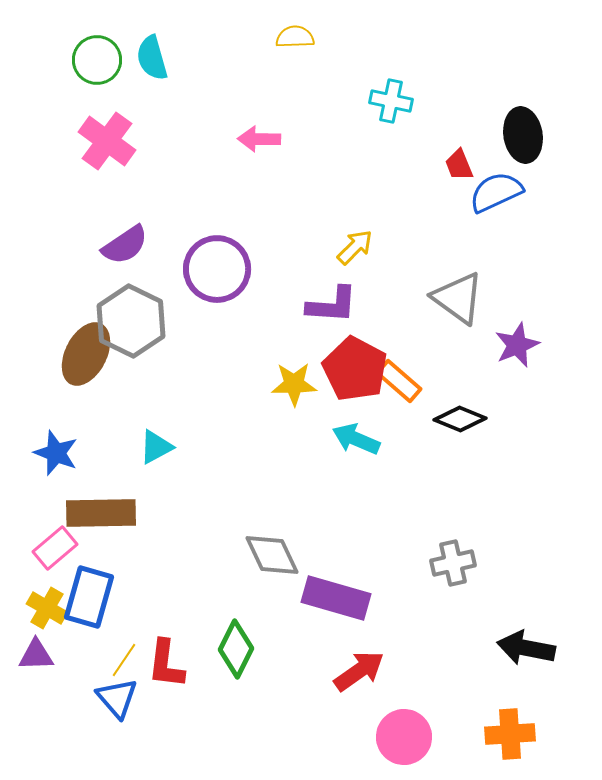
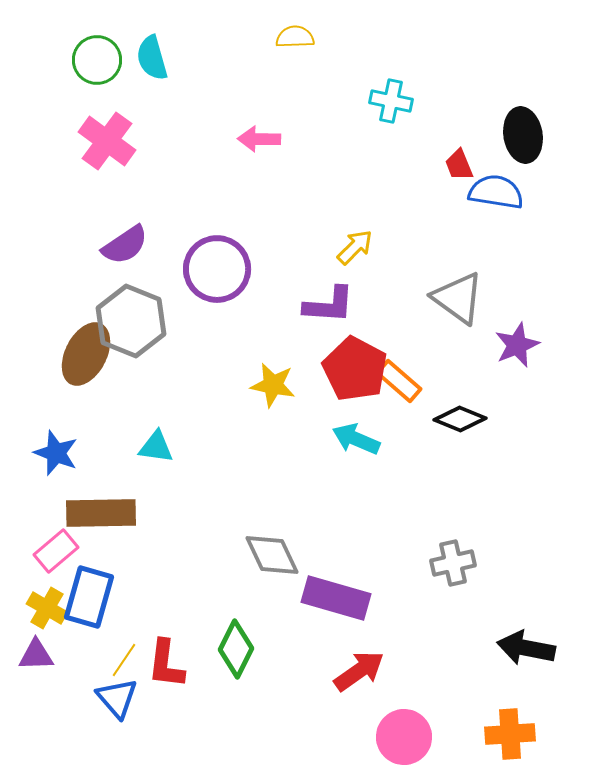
blue semicircle: rotated 34 degrees clockwise
purple L-shape: moved 3 px left
gray hexagon: rotated 4 degrees counterclockwise
yellow star: moved 21 px left, 1 px down; rotated 12 degrees clockwise
cyan triangle: rotated 36 degrees clockwise
pink rectangle: moved 1 px right, 3 px down
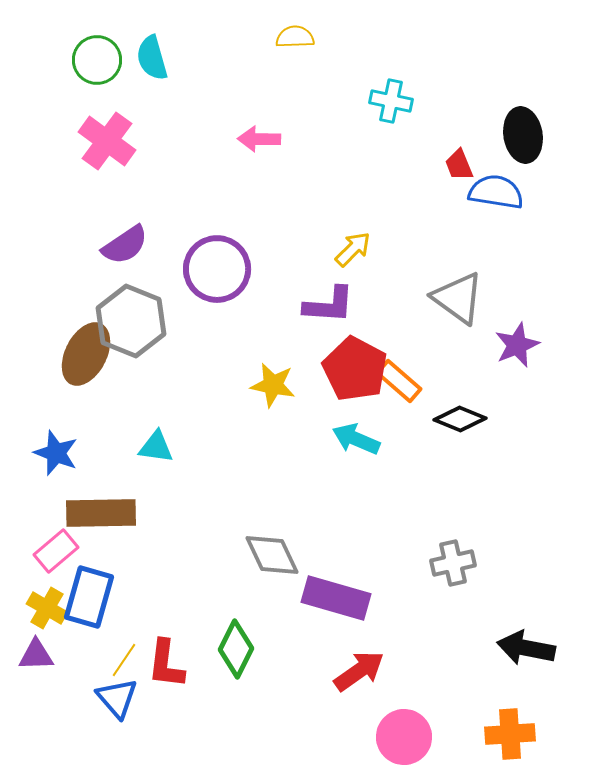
yellow arrow: moved 2 px left, 2 px down
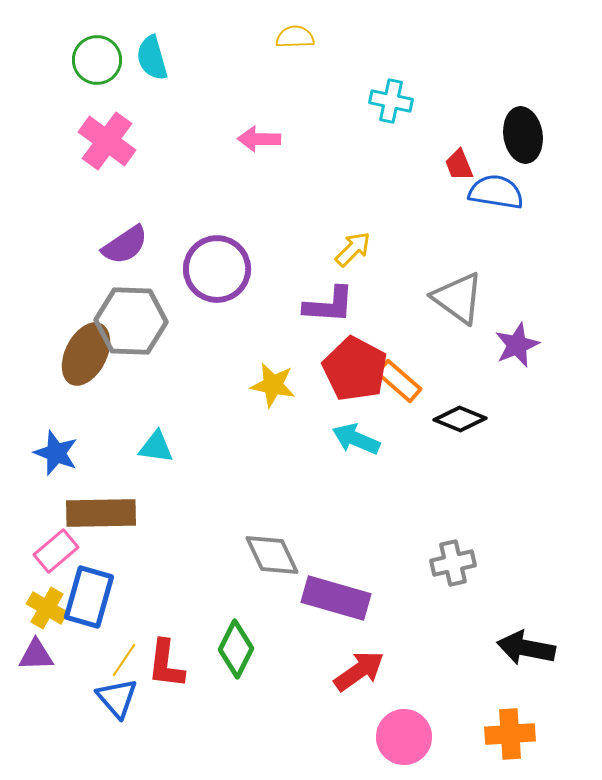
gray hexagon: rotated 20 degrees counterclockwise
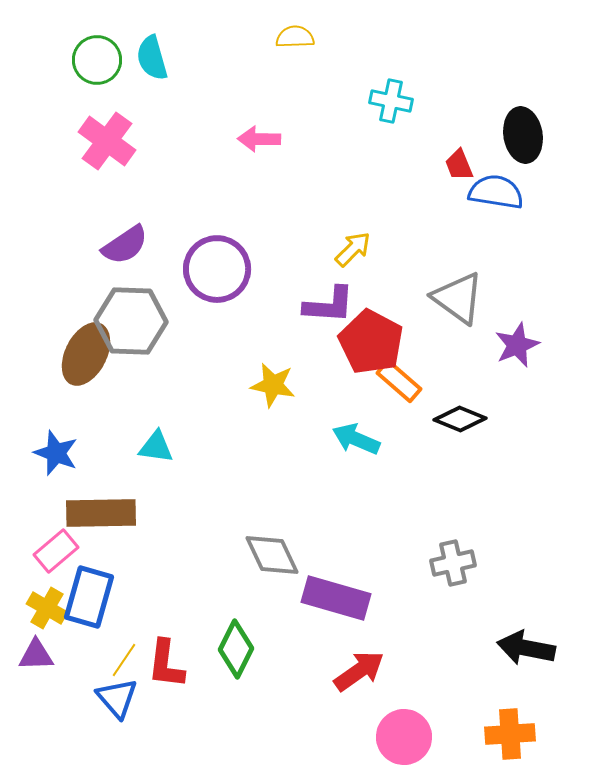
red pentagon: moved 16 px right, 27 px up
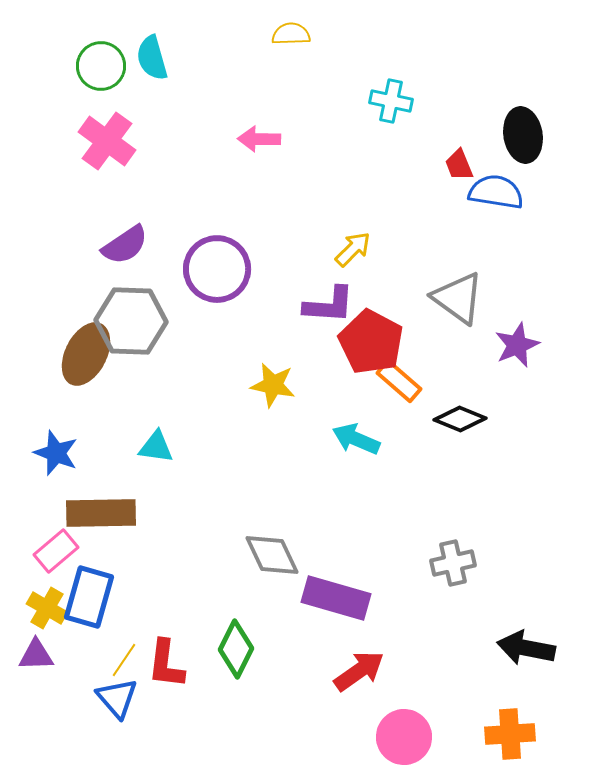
yellow semicircle: moved 4 px left, 3 px up
green circle: moved 4 px right, 6 px down
